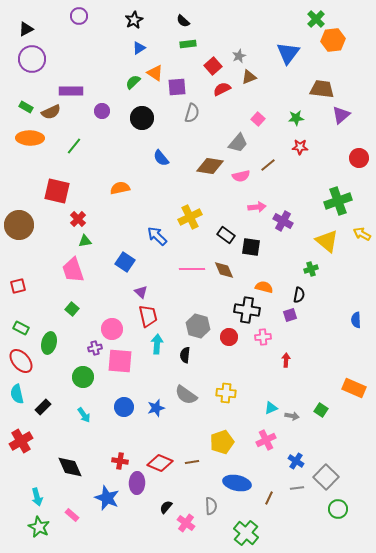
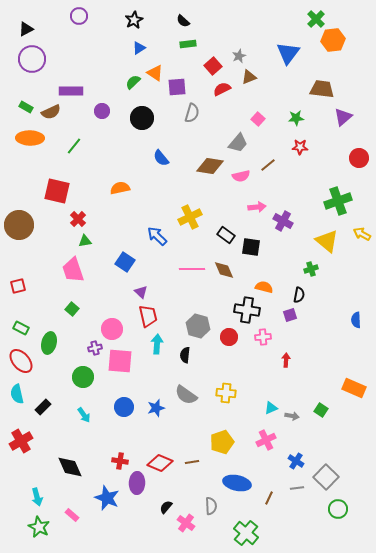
purple triangle at (341, 115): moved 2 px right, 2 px down
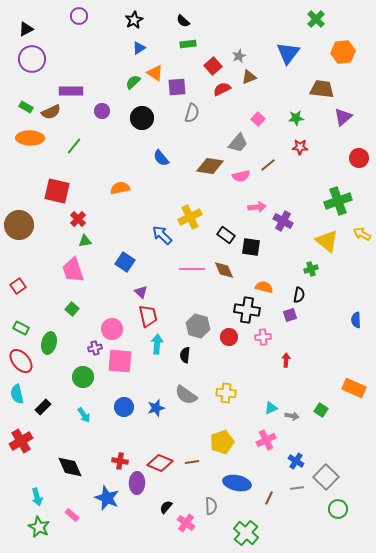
orange hexagon at (333, 40): moved 10 px right, 12 px down
blue arrow at (157, 236): moved 5 px right, 1 px up
red square at (18, 286): rotated 21 degrees counterclockwise
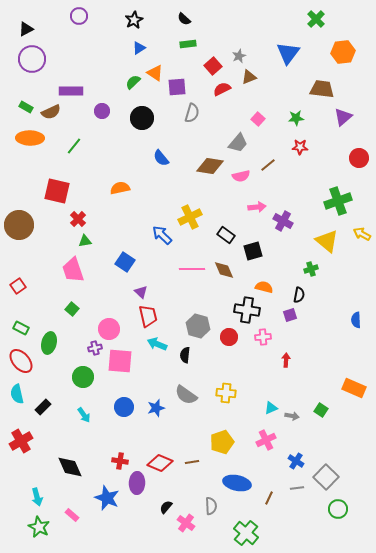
black semicircle at (183, 21): moved 1 px right, 2 px up
black square at (251, 247): moved 2 px right, 4 px down; rotated 24 degrees counterclockwise
pink circle at (112, 329): moved 3 px left
cyan arrow at (157, 344): rotated 72 degrees counterclockwise
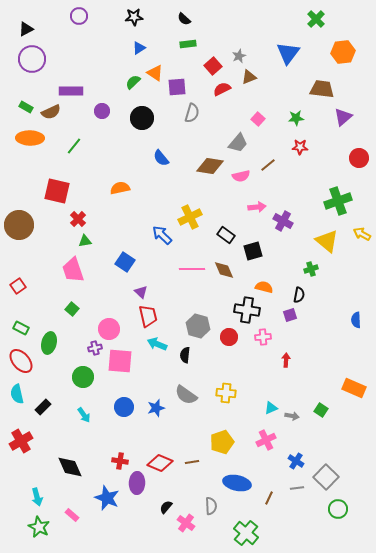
black star at (134, 20): moved 3 px up; rotated 24 degrees clockwise
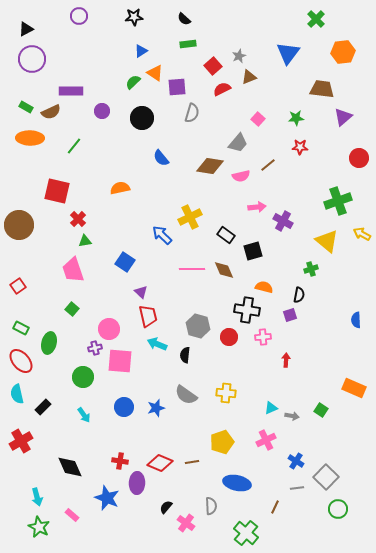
blue triangle at (139, 48): moved 2 px right, 3 px down
brown line at (269, 498): moved 6 px right, 9 px down
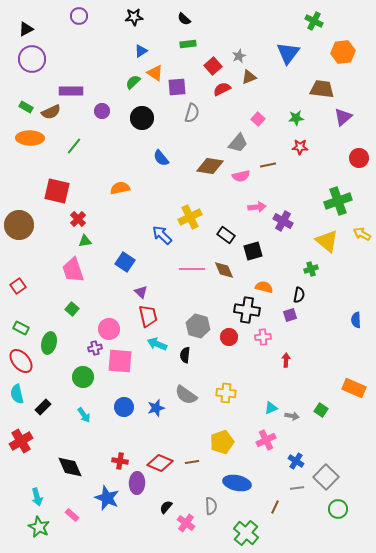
green cross at (316, 19): moved 2 px left, 2 px down; rotated 18 degrees counterclockwise
brown line at (268, 165): rotated 28 degrees clockwise
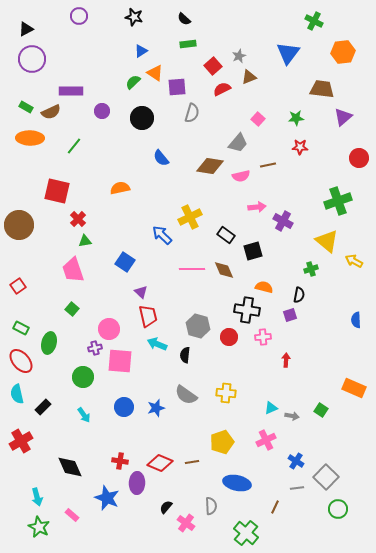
black star at (134, 17): rotated 18 degrees clockwise
yellow arrow at (362, 234): moved 8 px left, 27 px down
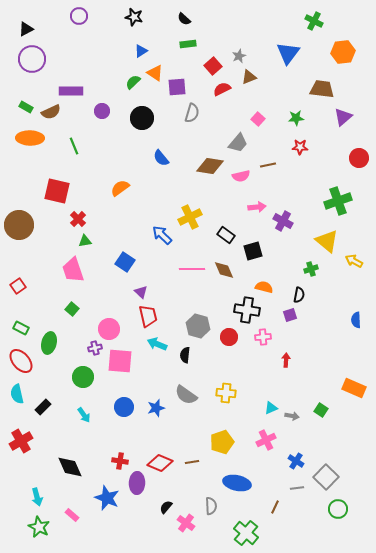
green line at (74, 146): rotated 60 degrees counterclockwise
orange semicircle at (120, 188): rotated 24 degrees counterclockwise
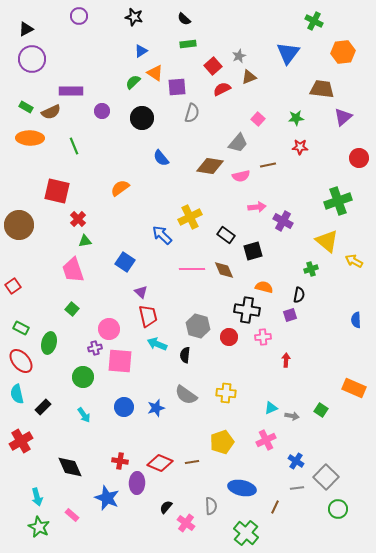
red square at (18, 286): moved 5 px left
blue ellipse at (237, 483): moved 5 px right, 5 px down
